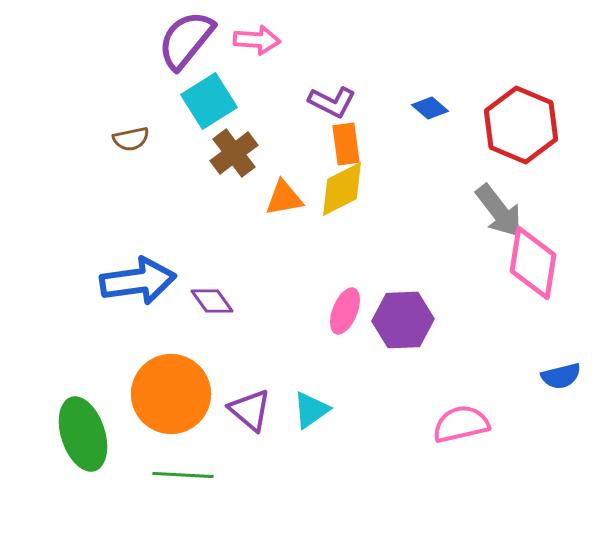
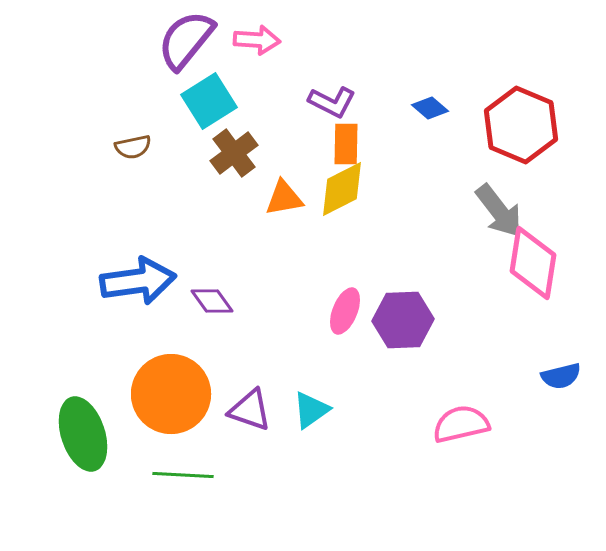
brown semicircle: moved 2 px right, 8 px down
orange rectangle: rotated 9 degrees clockwise
purple triangle: rotated 21 degrees counterclockwise
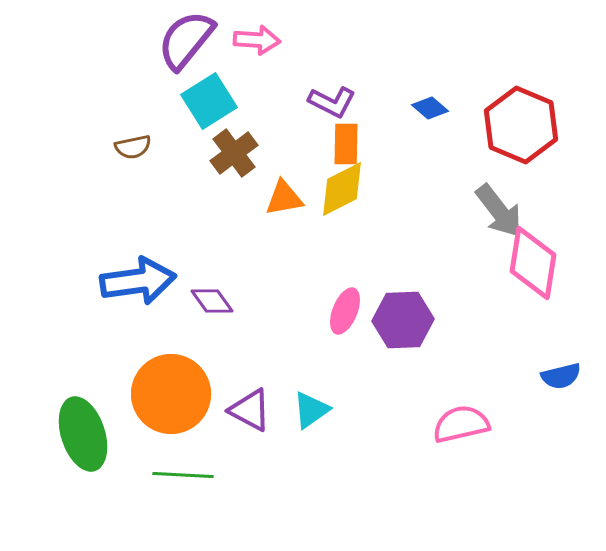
purple triangle: rotated 9 degrees clockwise
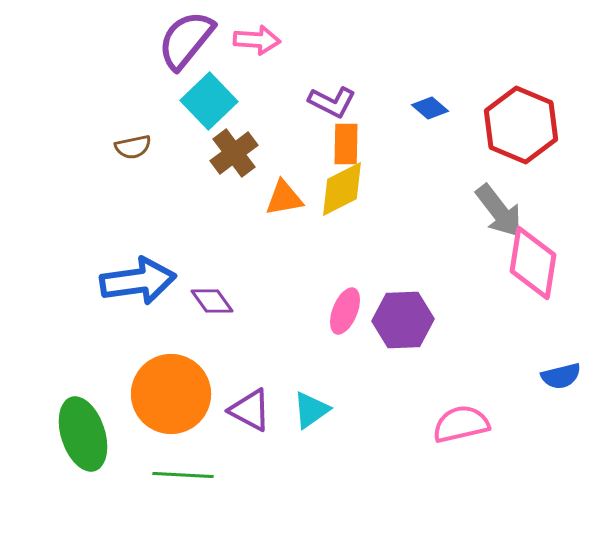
cyan square: rotated 12 degrees counterclockwise
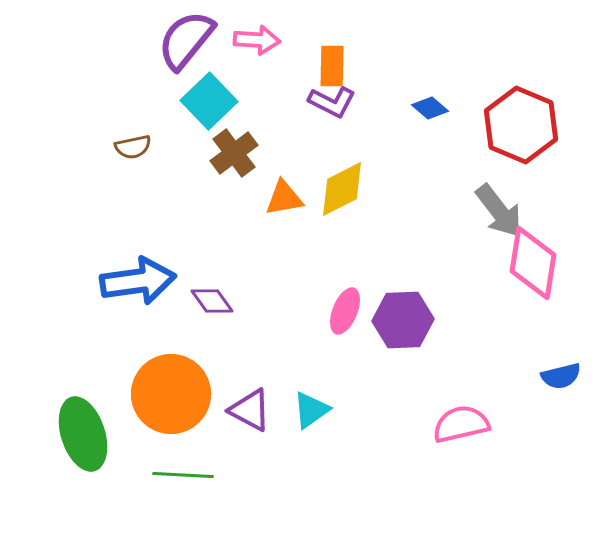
orange rectangle: moved 14 px left, 78 px up
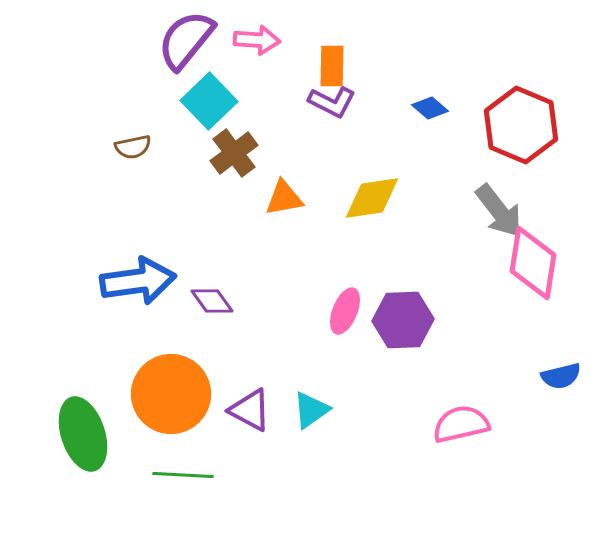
yellow diamond: moved 30 px right, 9 px down; rotated 18 degrees clockwise
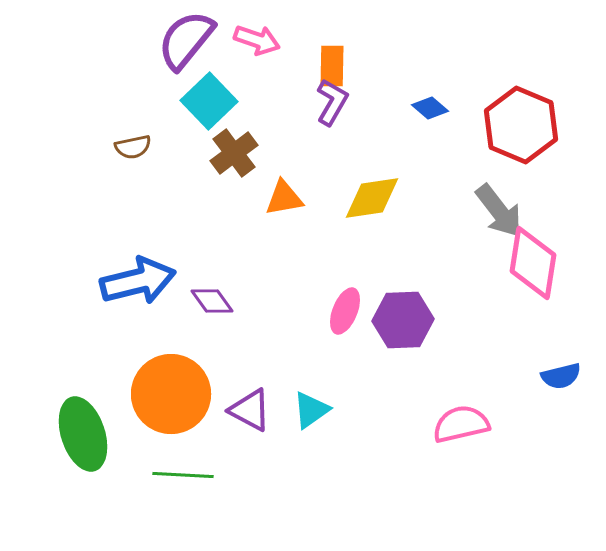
pink arrow: rotated 15 degrees clockwise
purple L-shape: rotated 87 degrees counterclockwise
blue arrow: rotated 6 degrees counterclockwise
